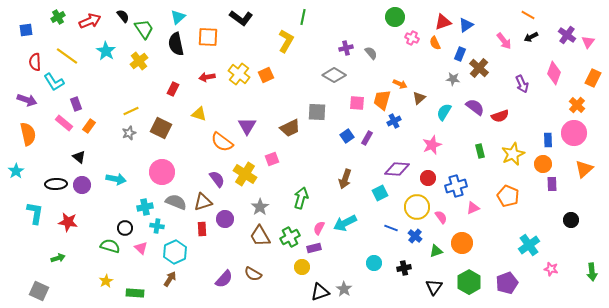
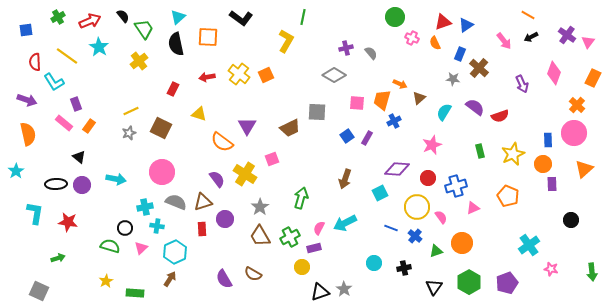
cyan star at (106, 51): moved 7 px left, 4 px up
pink triangle at (141, 248): rotated 32 degrees clockwise
purple semicircle at (224, 279): rotated 108 degrees clockwise
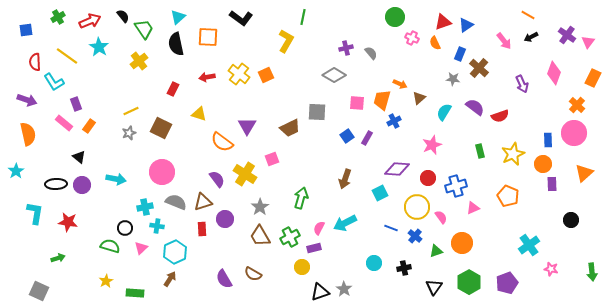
orange triangle at (584, 169): moved 4 px down
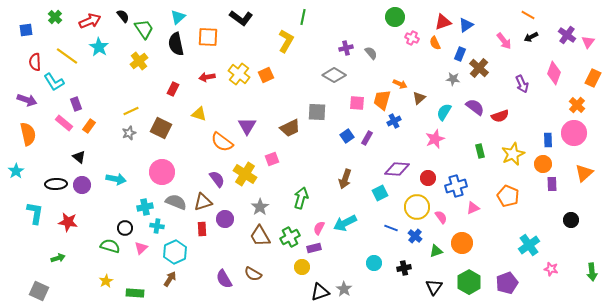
green cross at (58, 17): moved 3 px left; rotated 16 degrees counterclockwise
pink star at (432, 145): moved 3 px right, 6 px up
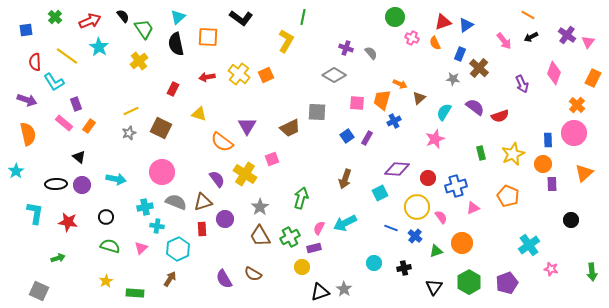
purple cross at (346, 48): rotated 32 degrees clockwise
green rectangle at (480, 151): moved 1 px right, 2 px down
black circle at (125, 228): moved 19 px left, 11 px up
cyan hexagon at (175, 252): moved 3 px right, 3 px up
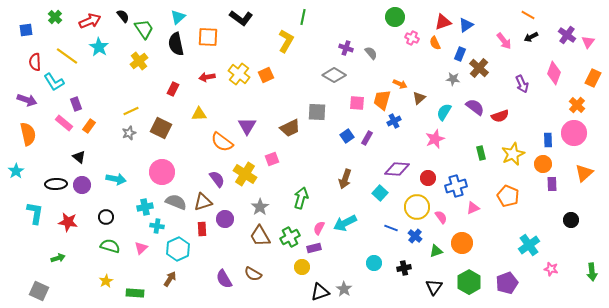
yellow triangle at (199, 114): rotated 21 degrees counterclockwise
cyan square at (380, 193): rotated 21 degrees counterclockwise
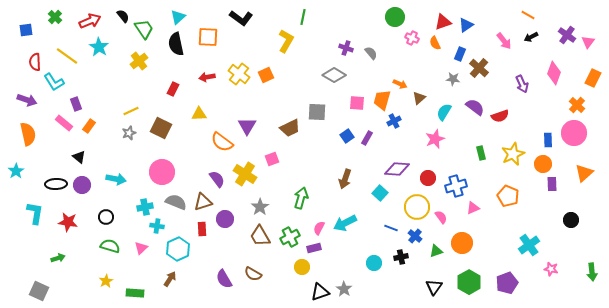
black cross at (404, 268): moved 3 px left, 11 px up
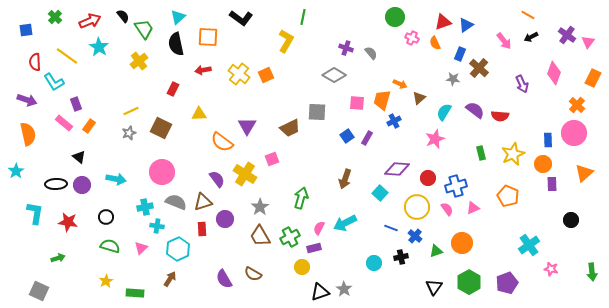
red arrow at (207, 77): moved 4 px left, 7 px up
purple semicircle at (475, 107): moved 3 px down
red semicircle at (500, 116): rotated 24 degrees clockwise
pink semicircle at (441, 217): moved 6 px right, 8 px up
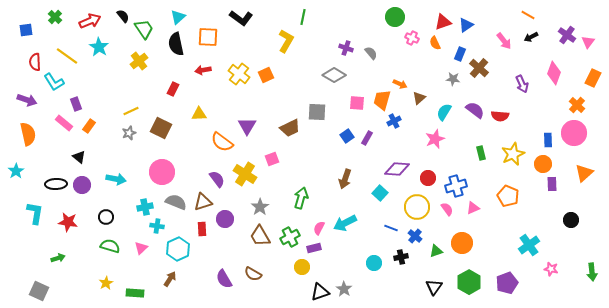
yellow star at (106, 281): moved 2 px down
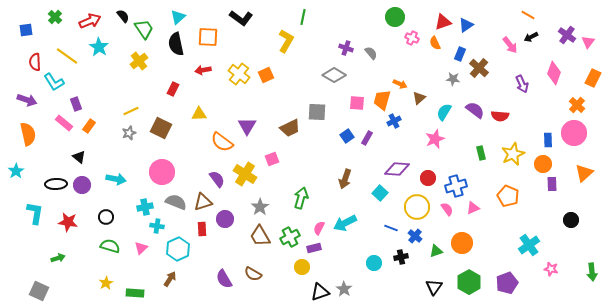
pink arrow at (504, 41): moved 6 px right, 4 px down
